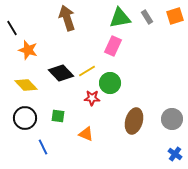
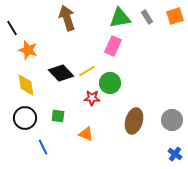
yellow diamond: rotated 35 degrees clockwise
gray circle: moved 1 px down
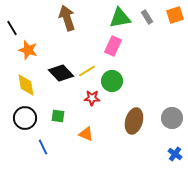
orange square: moved 1 px up
green circle: moved 2 px right, 2 px up
gray circle: moved 2 px up
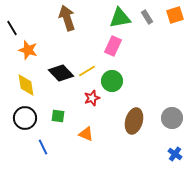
red star: rotated 21 degrees counterclockwise
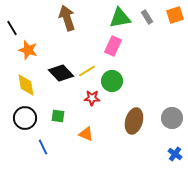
red star: rotated 21 degrees clockwise
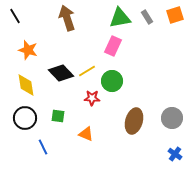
black line: moved 3 px right, 12 px up
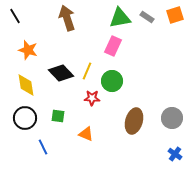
gray rectangle: rotated 24 degrees counterclockwise
yellow line: rotated 36 degrees counterclockwise
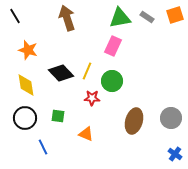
gray circle: moved 1 px left
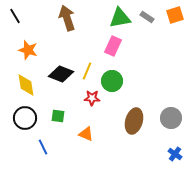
black diamond: moved 1 px down; rotated 25 degrees counterclockwise
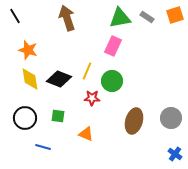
black diamond: moved 2 px left, 5 px down
yellow diamond: moved 4 px right, 6 px up
blue line: rotated 49 degrees counterclockwise
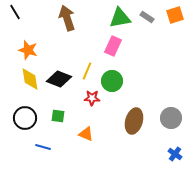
black line: moved 4 px up
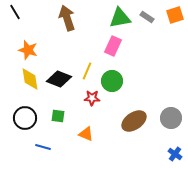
brown ellipse: rotated 40 degrees clockwise
